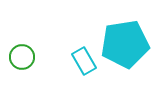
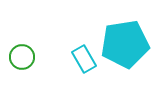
cyan rectangle: moved 2 px up
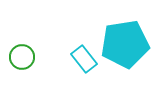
cyan rectangle: rotated 8 degrees counterclockwise
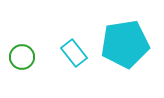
cyan rectangle: moved 10 px left, 6 px up
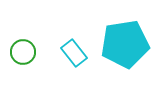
green circle: moved 1 px right, 5 px up
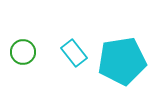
cyan pentagon: moved 3 px left, 17 px down
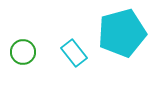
cyan pentagon: moved 28 px up; rotated 6 degrees counterclockwise
